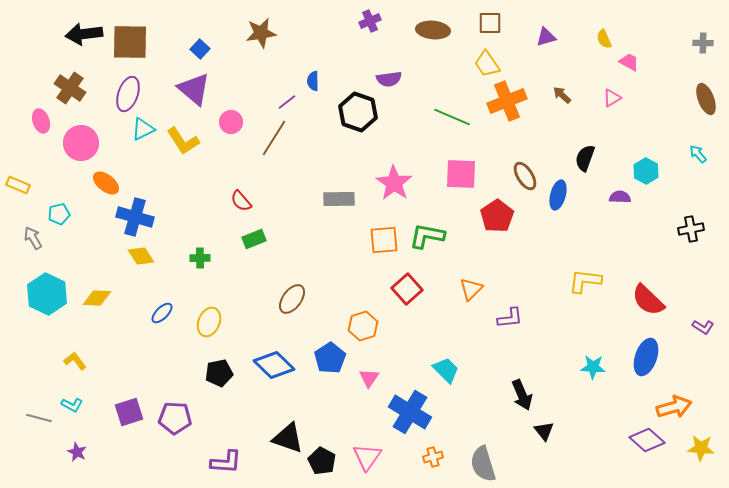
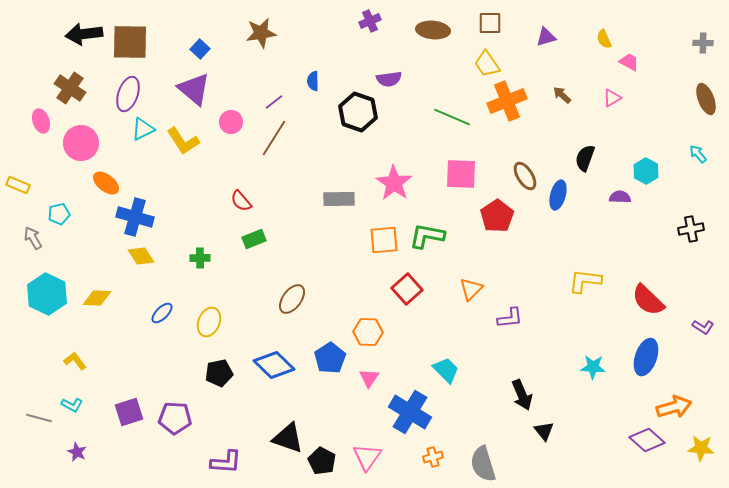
purple line at (287, 102): moved 13 px left
orange hexagon at (363, 326): moved 5 px right, 6 px down; rotated 20 degrees clockwise
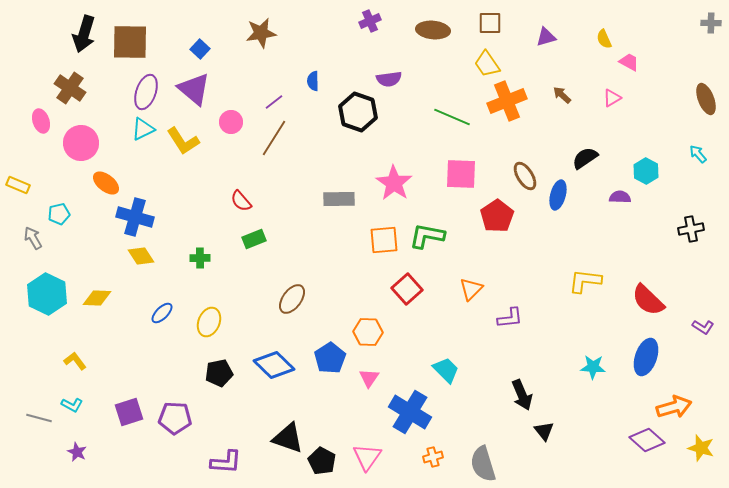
black arrow at (84, 34): rotated 66 degrees counterclockwise
gray cross at (703, 43): moved 8 px right, 20 px up
purple ellipse at (128, 94): moved 18 px right, 2 px up
black semicircle at (585, 158): rotated 36 degrees clockwise
yellow star at (701, 448): rotated 12 degrees clockwise
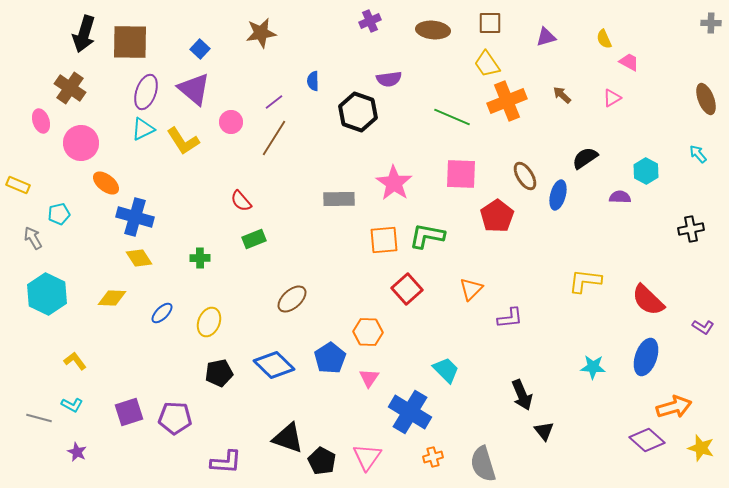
yellow diamond at (141, 256): moved 2 px left, 2 px down
yellow diamond at (97, 298): moved 15 px right
brown ellipse at (292, 299): rotated 12 degrees clockwise
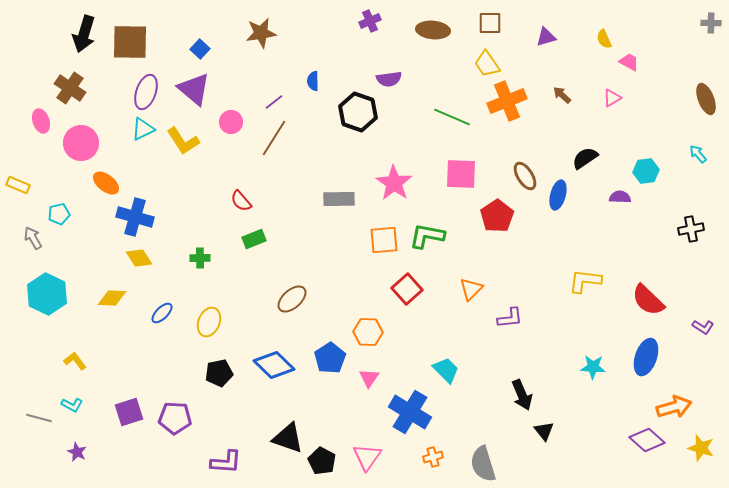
cyan hexagon at (646, 171): rotated 25 degrees clockwise
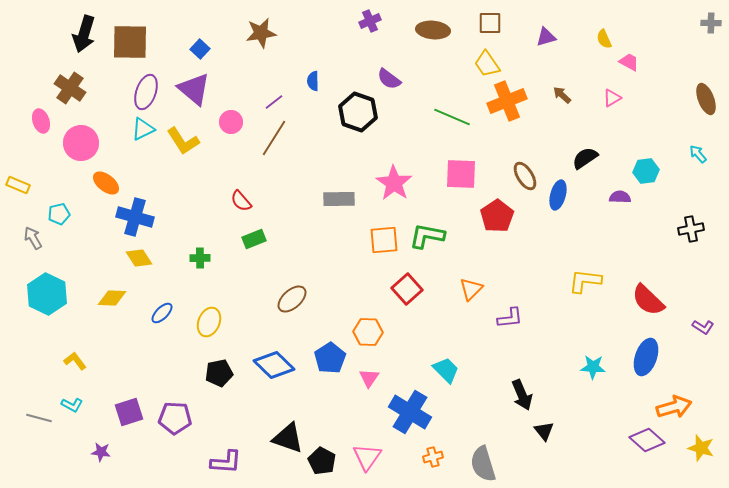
purple semicircle at (389, 79): rotated 45 degrees clockwise
purple star at (77, 452): moved 24 px right; rotated 18 degrees counterclockwise
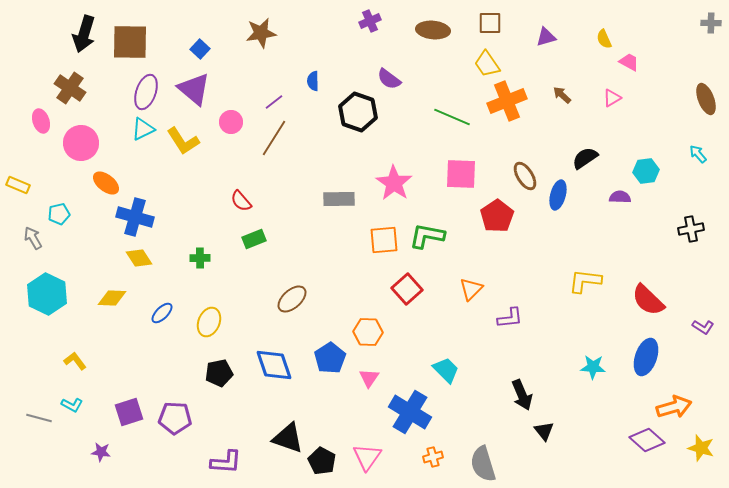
blue diamond at (274, 365): rotated 27 degrees clockwise
